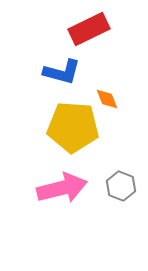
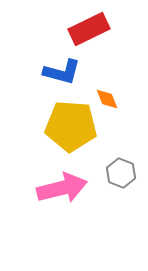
yellow pentagon: moved 2 px left, 1 px up
gray hexagon: moved 13 px up
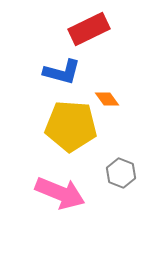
orange diamond: rotated 15 degrees counterclockwise
pink arrow: moved 2 px left, 5 px down; rotated 36 degrees clockwise
